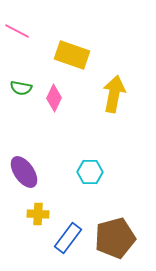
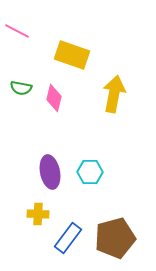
pink diamond: rotated 12 degrees counterclockwise
purple ellipse: moved 26 px right; rotated 24 degrees clockwise
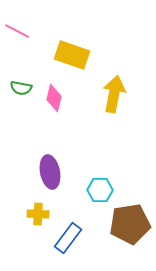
cyan hexagon: moved 10 px right, 18 px down
brown pentagon: moved 15 px right, 14 px up; rotated 6 degrees clockwise
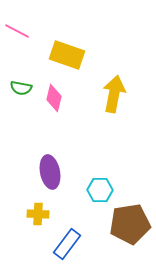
yellow rectangle: moved 5 px left
blue rectangle: moved 1 px left, 6 px down
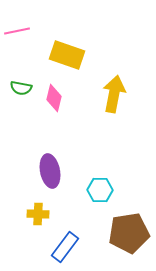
pink line: rotated 40 degrees counterclockwise
purple ellipse: moved 1 px up
brown pentagon: moved 1 px left, 9 px down
blue rectangle: moved 2 px left, 3 px down
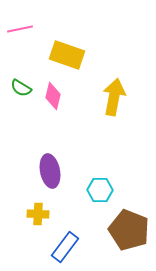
pink line: moved 3 px right, 2 px up
green semicircle: rotated 20 degrees clockwise
yellow arrow: moved 3 px down
pink diamond: moved 1 px left, 2 px up
brown pentagon: moved 3 px up; rotated 30 degrees clockwise
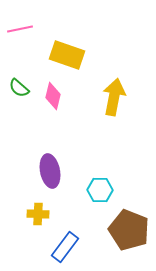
green semicircle: moved 2 px left; rotated 10 degrees clockwise
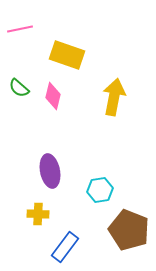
cyan hexagon: rotated 10 degrees counterclockwise
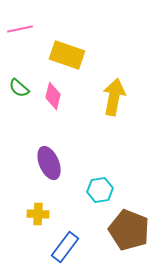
purple ellipse: moved 1 px left, 8 px up; rotated 12 degrees counterclockwise
